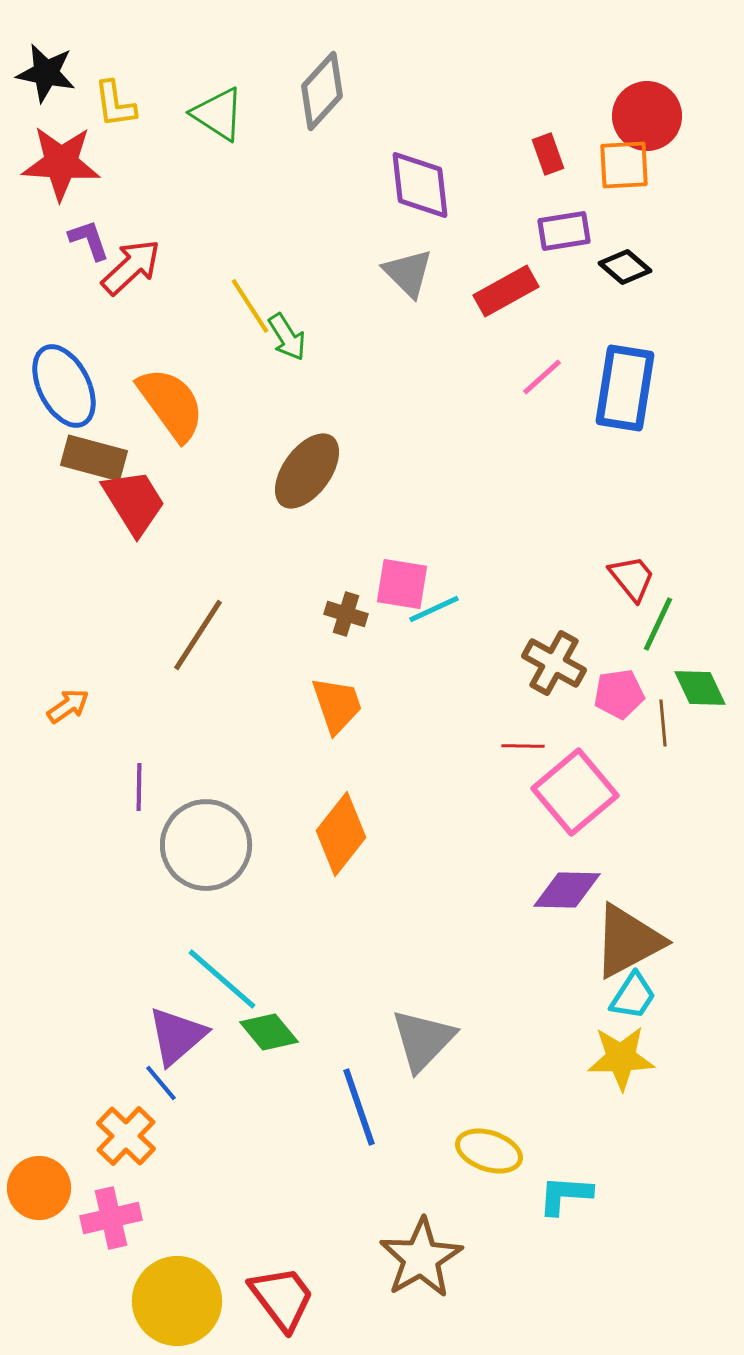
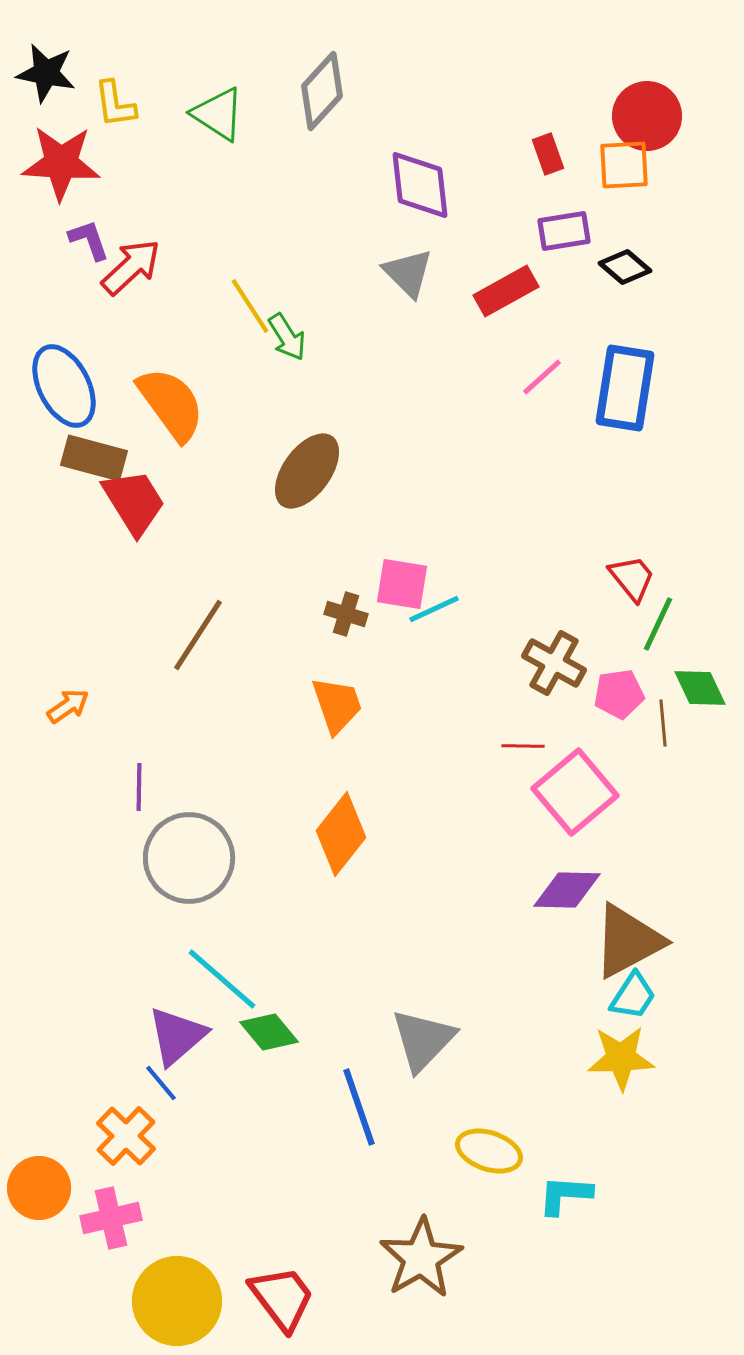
gray circle at (206, 845): moved 17 px left, 13 px down
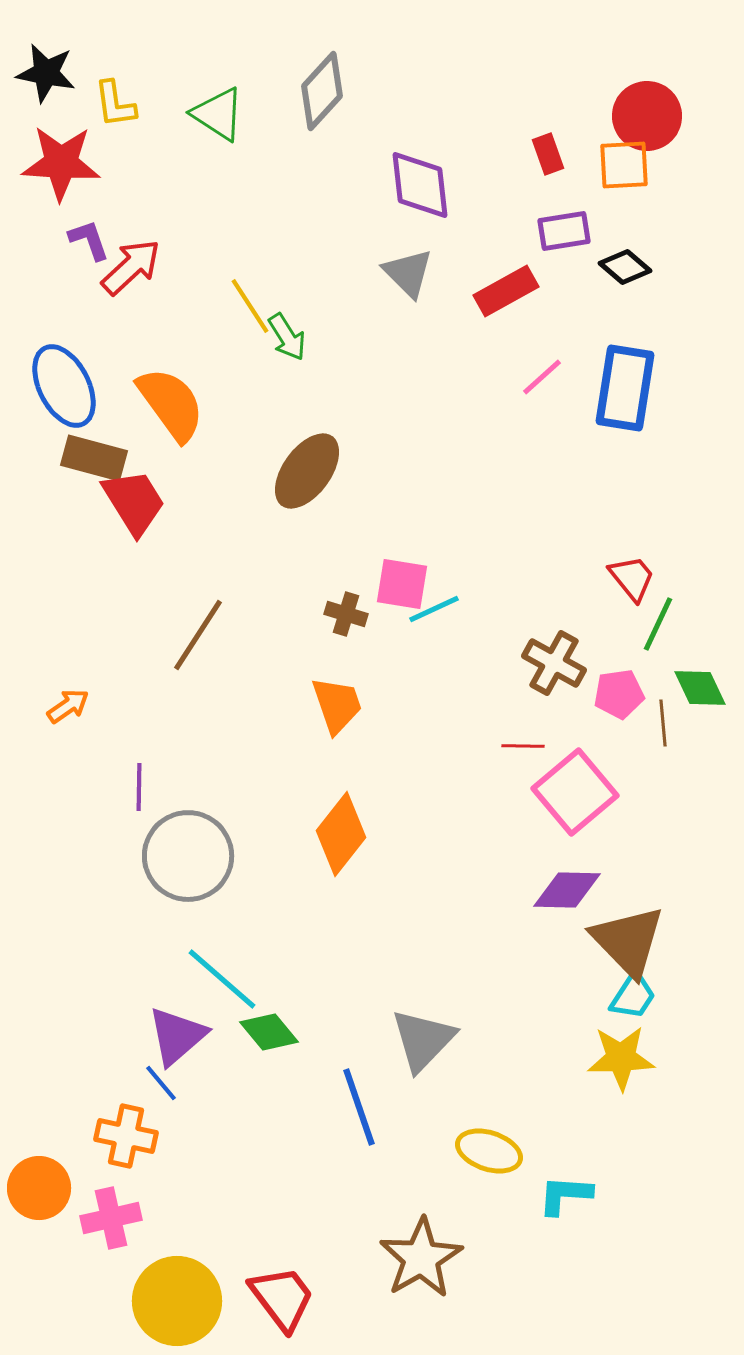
gray circle at (189, 858): moved 1 px left, 2 px up
brown triangle at (628, 941): rotated 46 degrees counterclockwise
orange cross at (126, 1136): rotated 32 degrees counterclockwise
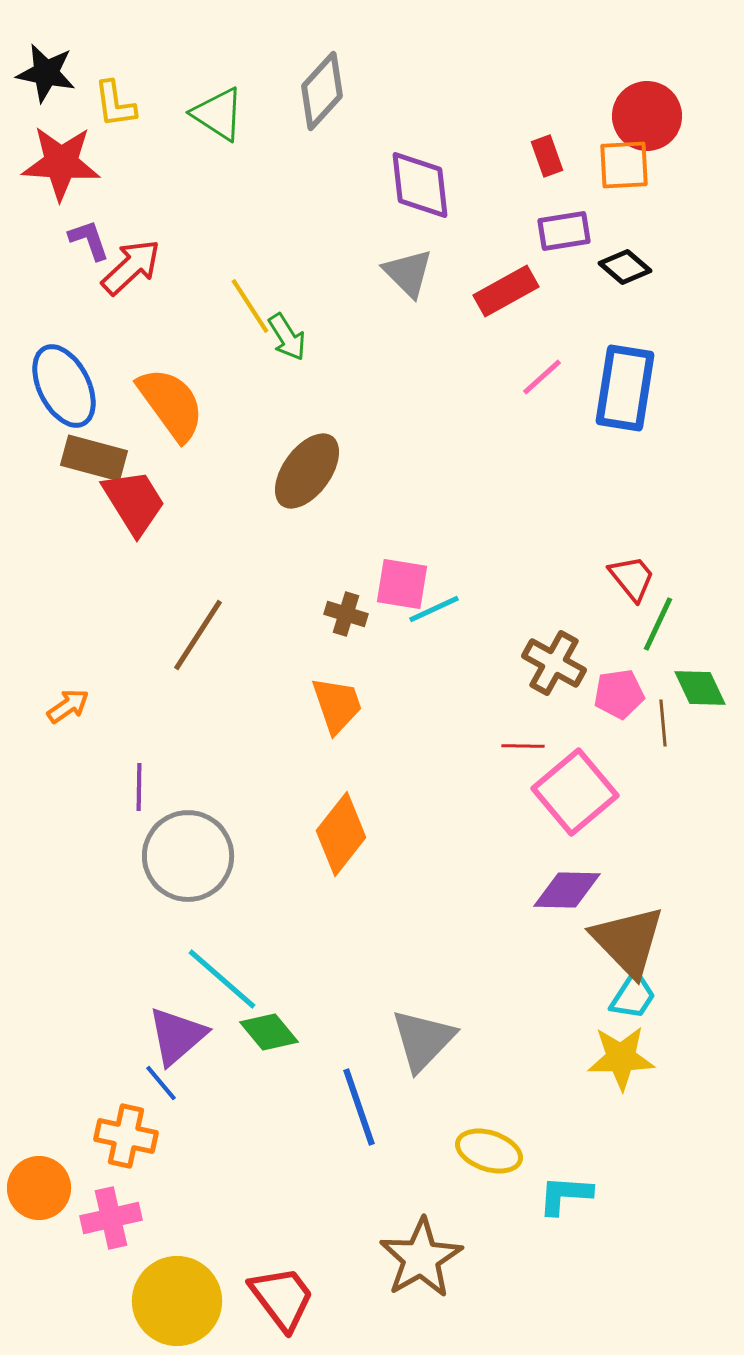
red rectangle at (548, 154): moved 1 px left, 2 px down
